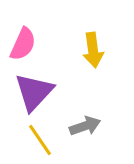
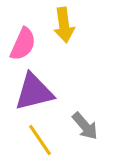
yellow arrow: moved 29 px left, 25 px up
purple triangle: rotated 33 degrees clockwise
gray arrow: rotated 68 degrees clockwise
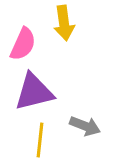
yellow arrow: moved 2 px up
gray arrow: rotated 28 degrees counterclockwise
yellow line: rotated 40 degrees clockwise
